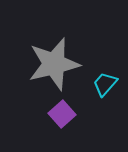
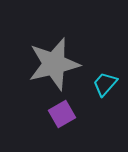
purple square: rotated 12 degrees clockwise
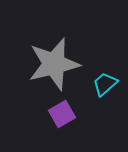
cyan trapezoid: rotated 8 degrees clockwise
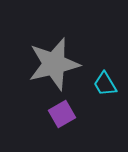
cyan trapezoid: rotated 80 degrees counterclockwise
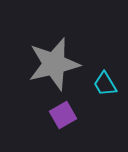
purple square: moved 1 px right, 1 px down
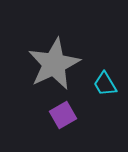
gray star: rotated 12 degrees counterclockwise
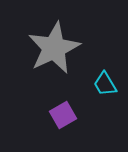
gray star: moved 16 px up
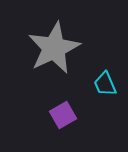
cyan trapezoid: rotated 8 degrees clockwise
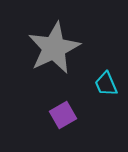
cyan trapezoid: moved 1 px right
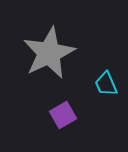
gray star: moved 5 px left, 5 px down
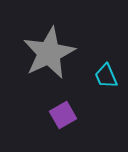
cyan trapezoid: moved 8 px up
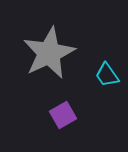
cyan trapezoid: moved 1 px right, 1 px up; rotated 12 degrees counterclockwise
